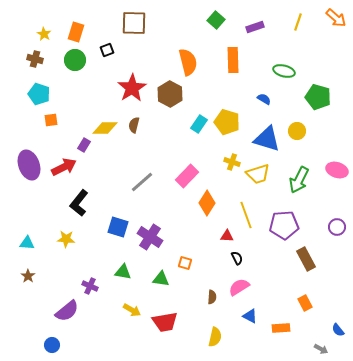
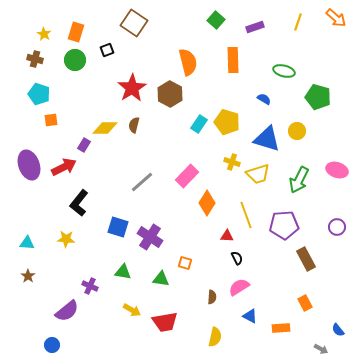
brown square at (134, 23): rotated 32 degrees clockwise
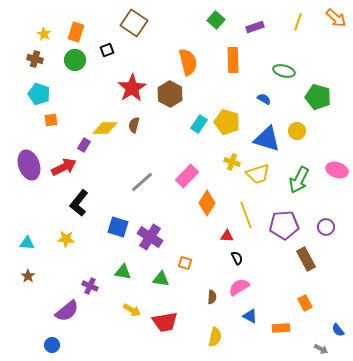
purple circle at (337, 227): moved 11 px left
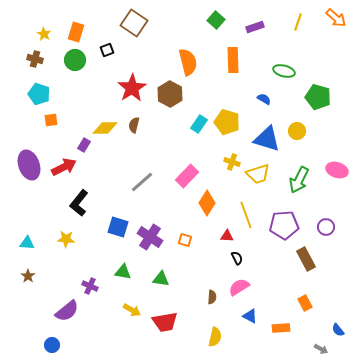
orange square at (185, 263): moved 23 px up
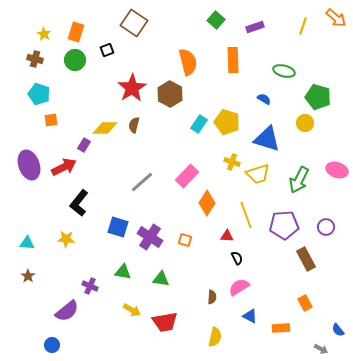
yellow line at (298, 22): moved 5 px right, 4 px down
yellow circle at (297, 131): moved 8 px right, 8 px up
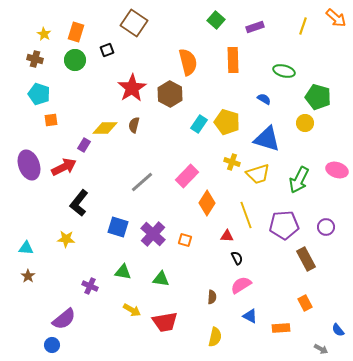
purple cross at (150, 237): moved 3 px right, 3 px up; rotated 10 degrees clockwise
cyan triangle at (27, 243): moved 1 px left, 5 px down
pink semicircle at (239, 287): moved 2 px right, 2 px up
purple semicircle at (67, 311): moved 3 px left, 8 px down
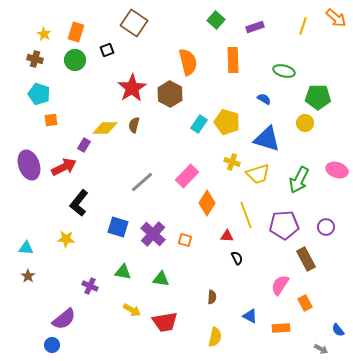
green pentagon at (318, 97): rotated 15 degrees counterclockwise
pink semicircle at (241, 285): moved 39 px right; rotated 25 degrees counterclockwise
